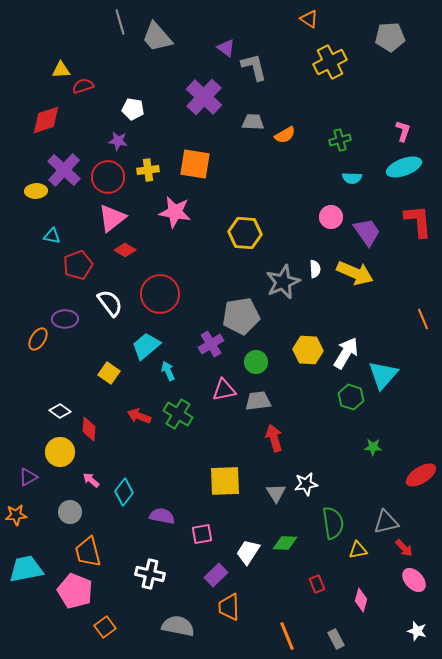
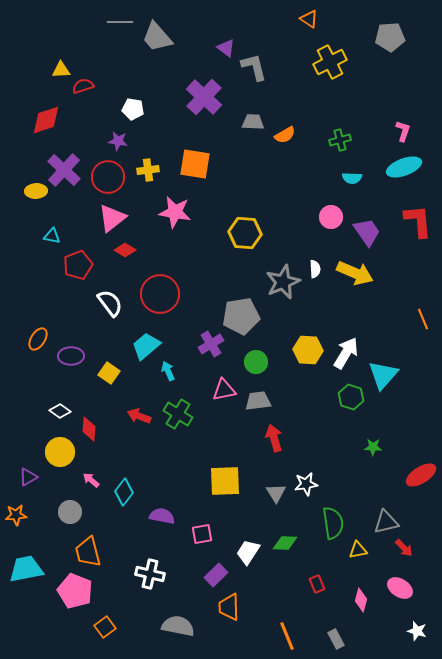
gray line at (120, 22): rotated 75 degrees counterclockwise
purple ellipse at (65, 319): moved 6 px right, 37 px down
pink ellipse at (414, 580): moved 14 px left, 8 px down; rotated 15 degrees counterclockwise
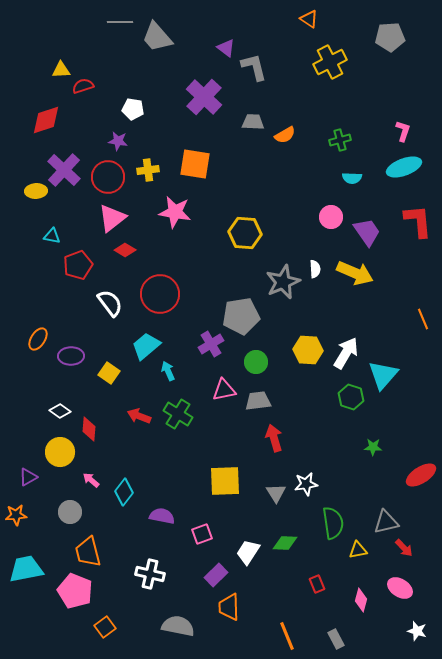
pink square at (202, 534): rotated 10 degrees counterclockwise
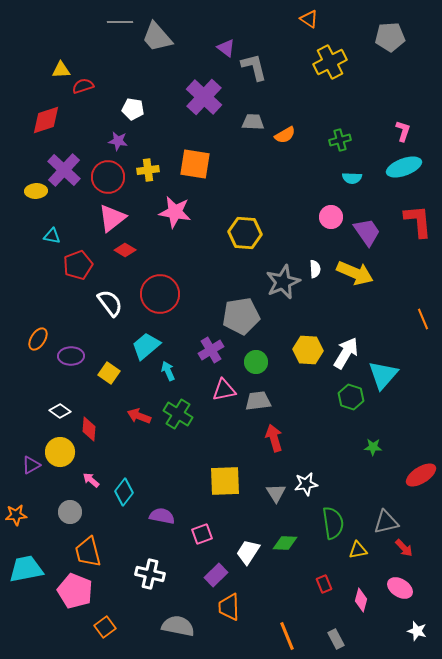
purple cross at (211, 344): moved 6 px down
purple triangle at (28, 477): moved 3 px right, 12 px up
red rectangle at (317, 584): moved 7 px right
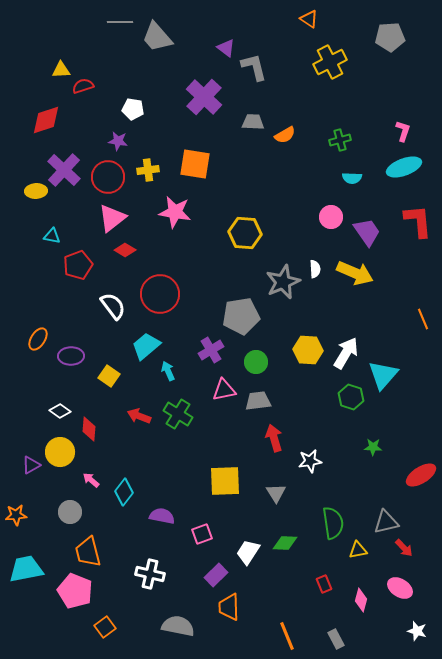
white semicircle at (110, 303): moved 3 px right, 3 px down
yellow square at (109, 373): moved 3 px down
white star at (306, 484): moved 4 px right, 23 px up
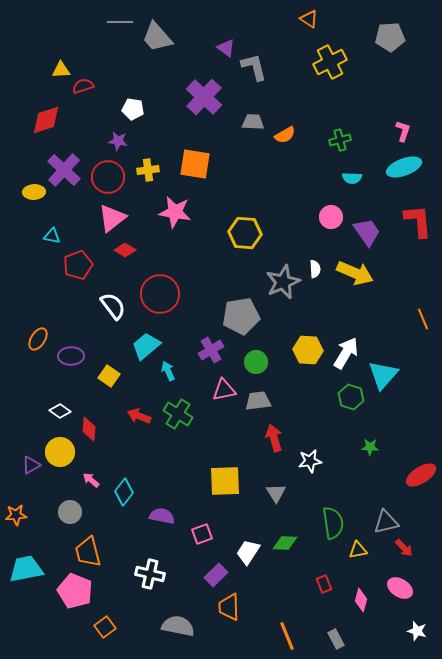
yellow ellipse at (36, 191): moved 2 px left, 1 px down
green star at (373, 447): moved 3 px left
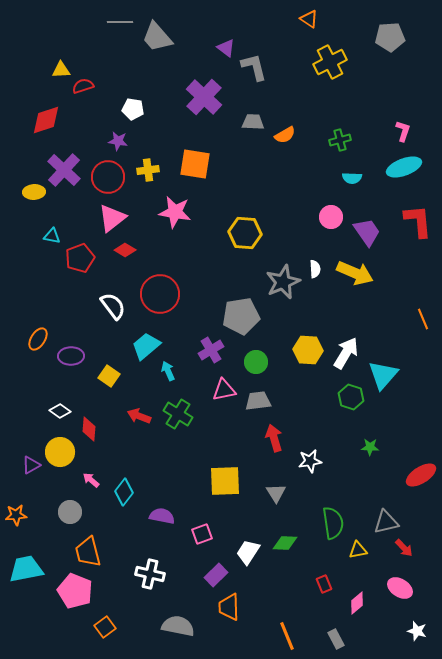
red pentagon at (78, 265): moved 2 px right, 7 px up
pink diamond at (361, 600): moved 4 px left, 3 px down; rotated 35 degrees clockwise
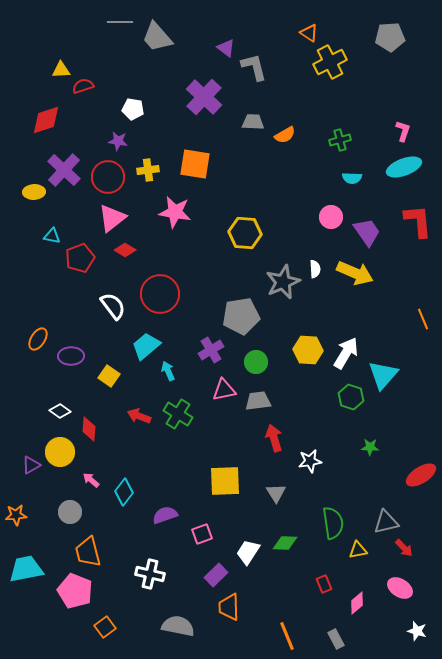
orange triangle at (309, 19): moved 14 px down
purple semicircle at (162, 516): moved 3 px right, 1 px up; rotated 30 degrees counterclockwise
